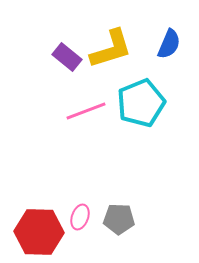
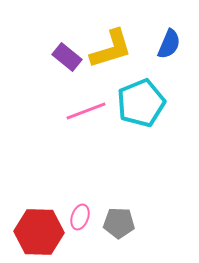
gray pentagon: moved 4 px down
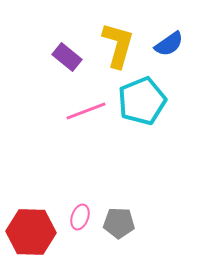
blue semicircle: rotated 32 degrees clockwise
yellow L-shape: moved 7 px right, 4 px up; rotated 57 degrees counterclockwise
cyan pentagon: moved 1 px right, 2 px up
red hexagon: moved 8 px left
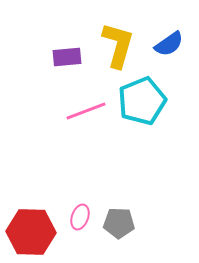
purple rectangle: rotated 44 degrees counterclockwise
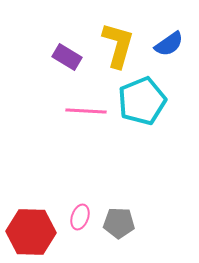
purple rectangle: rotated 36 degrees clockwise
pink line: rotated 24 degrees clockwise
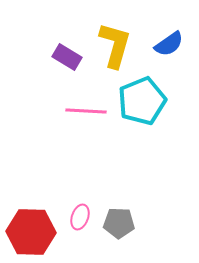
yellow L-shape: moved 3 px left
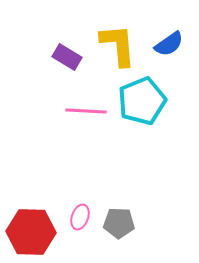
yellow L-shape: moved 3 px right; rotated 21 degrees counterclockwise
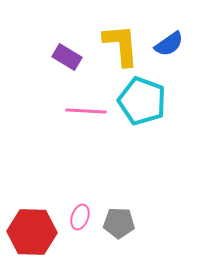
yellow L-shape: moved 3 px right
cyan pentagon: rotated 30 degrees counterclockwise
red hexagon: moved 1 px right
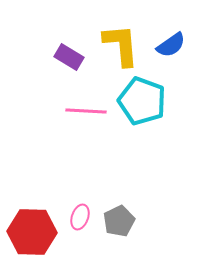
blue semicircle: moved 2 px right, 1 px down
purple rectangle: moved 2 px right
gray pentagon: moved 2 px up; rotated 28 degrees counterclockwise
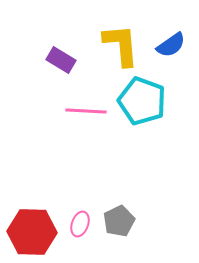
purple rectangle: moved 8 px left, 3 px down
pink ellipse: moved 7 px down
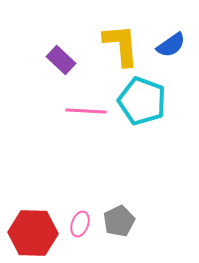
purple rectangle: rotated 12 degrees clockwise
red hexagon: moved 1 px right, 1 px down
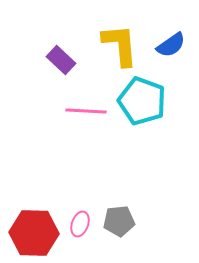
yellow L-shape: moved 1 px left
gray pentagon: rotated 20 degrees clockwise
red hexagon: moved 1 px right
